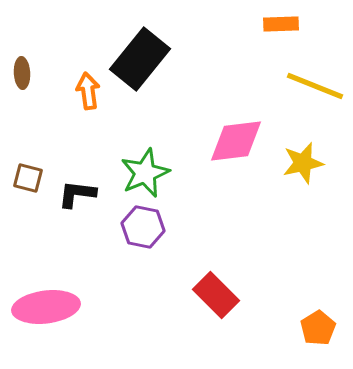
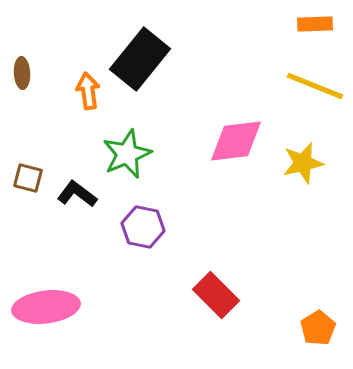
orange rectangle: moved 34 px right
green star: moved 18 px left, 19 px up
black L-shape: rotated 30 degrees clockwise
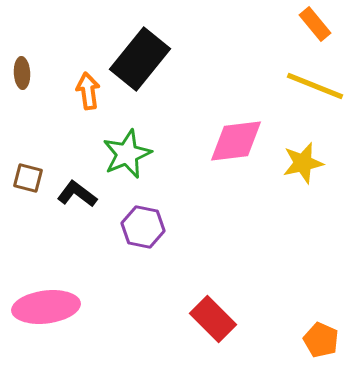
orange rectangle: rotated 52 degrees clockwise
red rectangle: moved 3 px left, 24 px down
orange pentagon: moved 3 px right, 12 px down; rotated 16 degrees counterclockwise
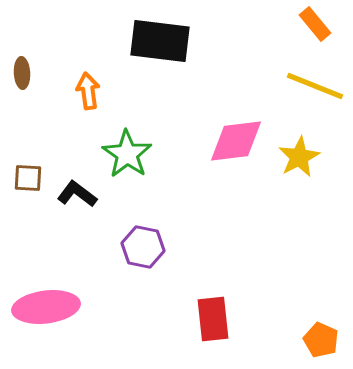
black rectangle: moved 20 px right, 18 px up; rotated 58 degrees clockwise
green star: rotated 15 degrees counterclockwise
yellow star: moved 4 px left, 6 px up; rotated 15 degrees counterclockwise
brown square: rotated 12 degrees counterclockwise
purple hexagon: moved 20 px down
red rectangle: rotated 39 degrees clockwise
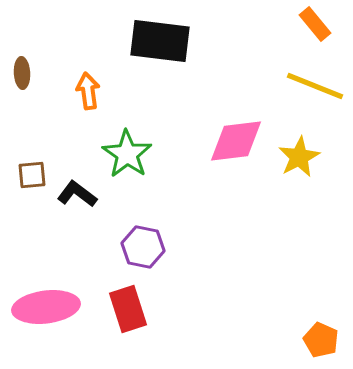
brown square: moved 4 px right, 3 px up; rotated 8 degrees counterclockwise
red rectangle: moved 85 px left, 10 px up; rotated 12 degrees counterclockwise
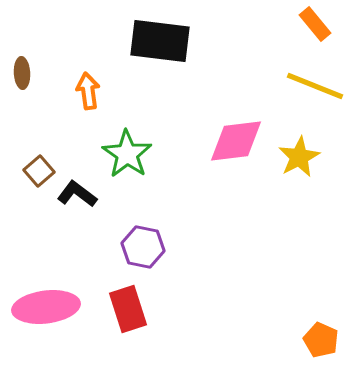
brown square: moved 7 px right, 4 px up; rotated 36 degrees counterclockwise
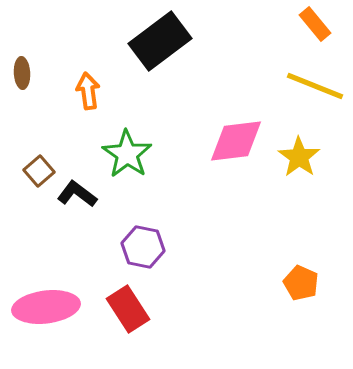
black rectangle: rotated 44 degrees counterclockwise
yellow star: rotated 9 degrees counterclockwise
red rectangle: rotated 15 degrees counterclockwise
orange pentagon: moved 20 px left, 57 px up
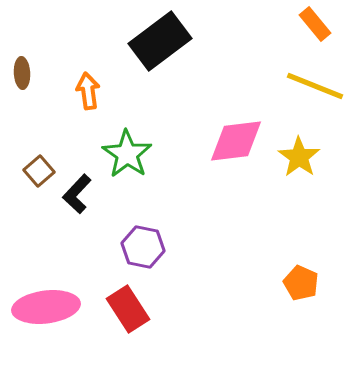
black L-shape: rotated 84 degrees counterclockwise
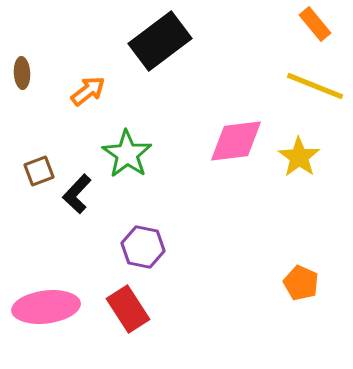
orange arrow: rotated 60 degrees clockwise
brown square: rotated 20 degrees clockwise
